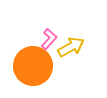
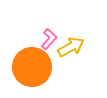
orange circle: moved 1 px left, 1 px down
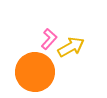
orange circle: moved 3 px right, 5 px down
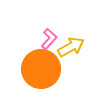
orange circle: moved 6 px right, 3 px up
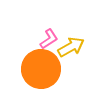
pink L-shape: rotated 15 degrees clockwise
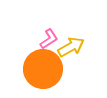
orange circle: moved 2 px right
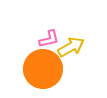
pink L-shape: rotated 20 degrees clockwise
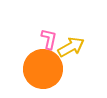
pink L-shape: rotated 65 degrees counterclockwise
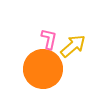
yellow arrow: moved 2 px right, 1 px up; rotated 12 degrees counterclockwise
